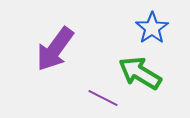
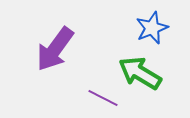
blue star: rotated 12 degrees clockwise
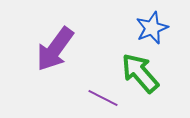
green arrow: rotated 18 degrees clockwise
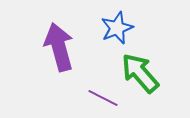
blue star: moved 35 px left
purple arrow: moved 4 px right, 2 px up; rotated 129 degrees clockwise
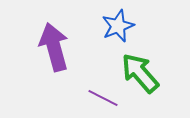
blue star: moved 1 px right, 2 px up
purple arrow: moved 5 px left
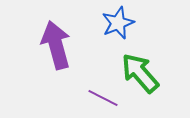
blue star: moved 3 px up
purple arrow: moved 2 px right, 2 px up
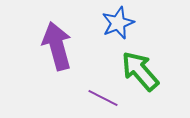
purple arrow: moved 1 px right, 1 px down
green arrow: moved 2 px up
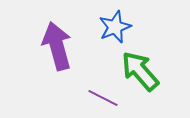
blue star: moved 3 px left, 4 px down
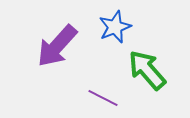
purple arrow: rotated 123 degrees counterclockwise
green arrow: moved 7 px right, 1 px up
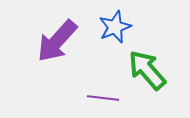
purple arrow: moved 5 px up
purple line: rotated 20 degrees counterclockwise
